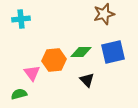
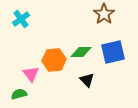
brown star: rotated 20 degrees counterclockwise
cyan cross: rotated 30 degrees counterclockwise
pink triangle: moved 1 px left, 1 px down
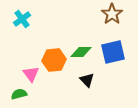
brown star: moved 8 px right
cyan cross: moved 1 px right
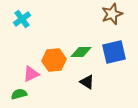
brown star: rotated 15 degrees clockwise
blue square: moved 1 px right
pink triangle: rotated 42 degrees clockwise
black triangle: moved 2 px down; rotated 14 degrees counterclockwise
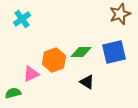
brown star: moved 8 px right
orange hexagon: rotated 15 degrees counterclockwise
green semicircle: moved 6 px left, 1 px up
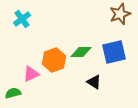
black triangle: moved 7 px right
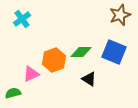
brown star: moved 1 px down
blue square: rotated 35 degrees clockwise
black triangle: moved 5 px left, 3 px up
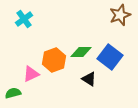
cyan cross: moved 2 px right
blue square: moved 4 px left, 5 px down; rotated 15 degrees clockwise
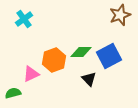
blue square: moved 1 px left, 1 px up; rotated 25 degrees clockwise
black triangle: rotated 14 degrees clockwise
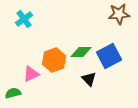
brown star: moved 1 px left, 1 px up; rotated 15 degrees clockwise
